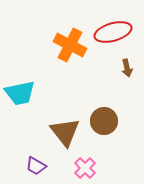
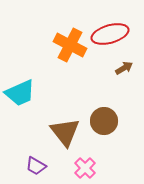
red ellipse: moved 3 px left, 2 px down
brown arrow: moved 3 px left; rotated 108 degrees counterclockwise
cyan trapezoid: rotated 12 degrees counterclockwise
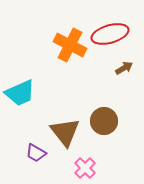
purple trapezoid: moved 13 px up
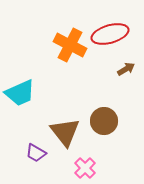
brown arrow: moved 2 px right, 1 px down
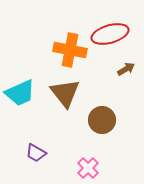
orange cross: moved 5 px down; rotated 16 degrees counterclockwise
brown circle: moved 2 px left, 1 px up
brown triangle: moved 39 px up
pink cross: moved 3 px right
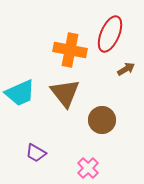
red ellipse: rotated 51 degrees counterclockwise
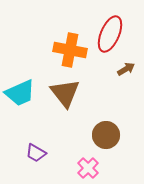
brown circle: moved 4 px right, 15 px down
